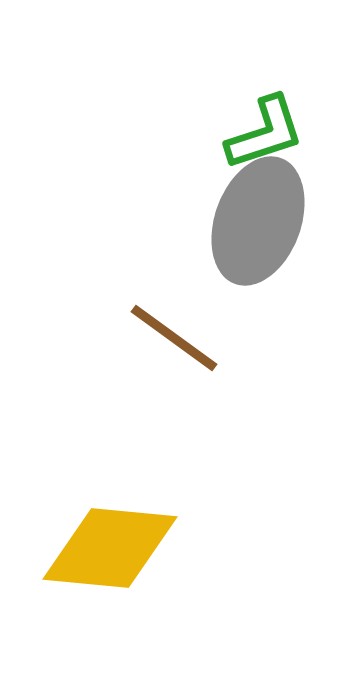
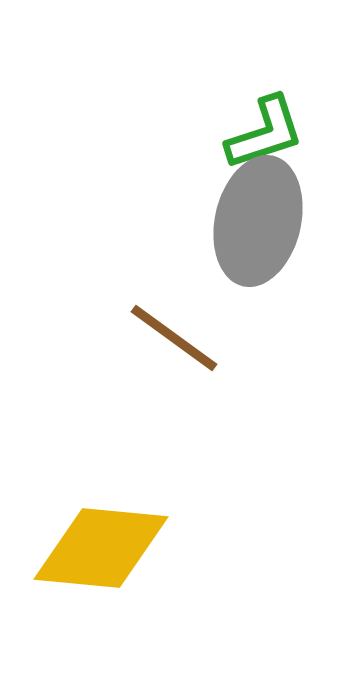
gray ellipse: rotated 7 degrees counterclockwise
yellow diamond: moved 9 px left
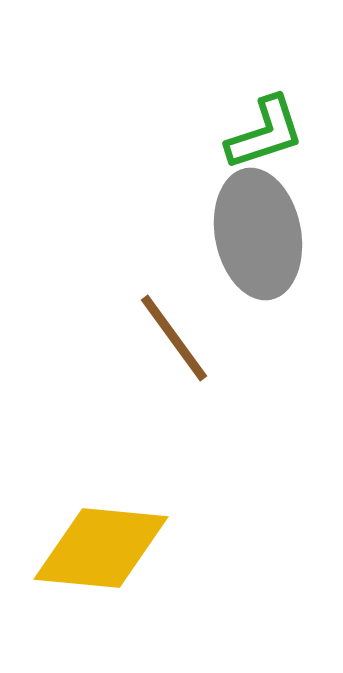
gray ellipse: moved 13 px down; rotated 24 degrees counterclockwise
brown line: rotated 18 degrees clockwise
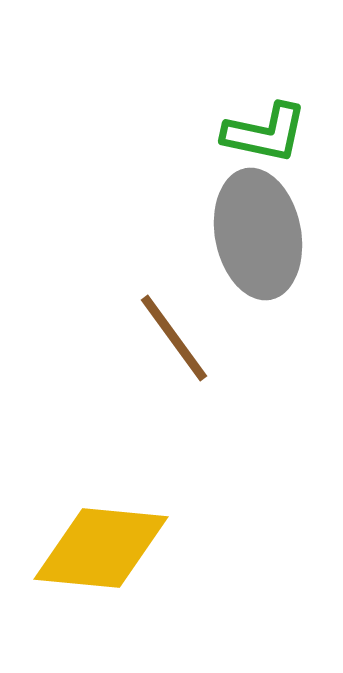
green L-shape: rotated 30 degrees clockwise
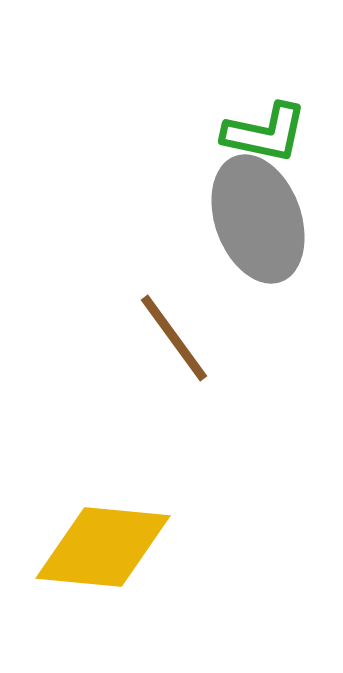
gray ellipse: moved 15 px up; rotated 9 degrees counterclockwise
yellow diamond: moved 2 px right, 1 px up
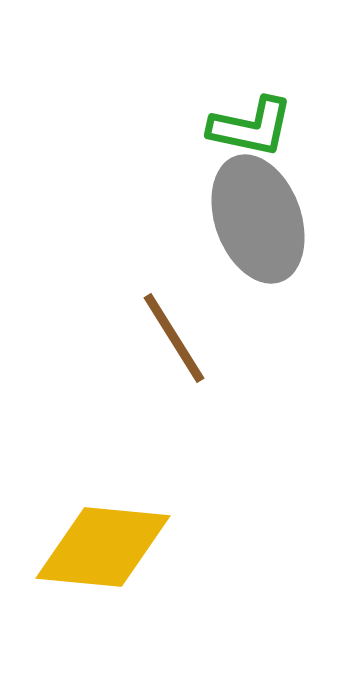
green L-shape: moved 14 px left, 6 px up
brown line: rotated 4 degrees clockwise
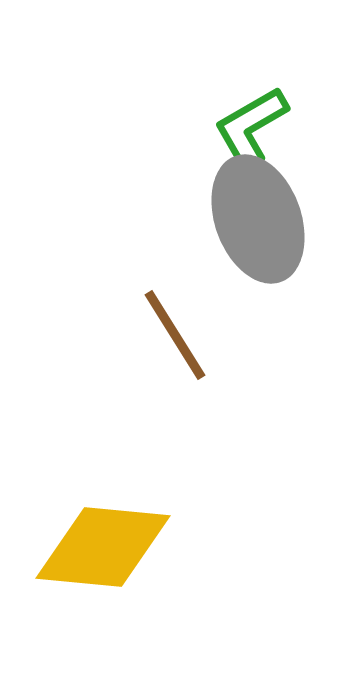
green L-shape: rotated 138 degrees clockwise
brown line: moved 1 px right, 3 px up
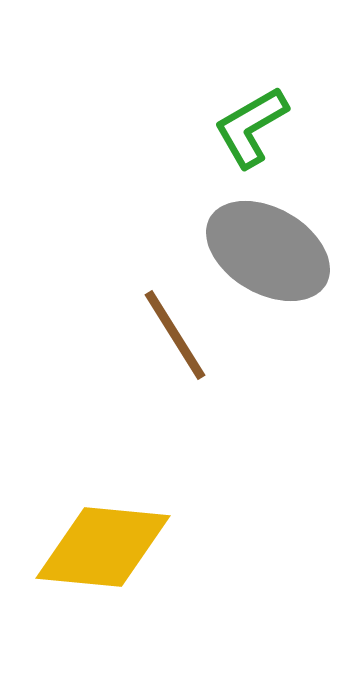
gray ellipse: moved 10 px right, 32 px down; rotated 40 degrees counterclockwise
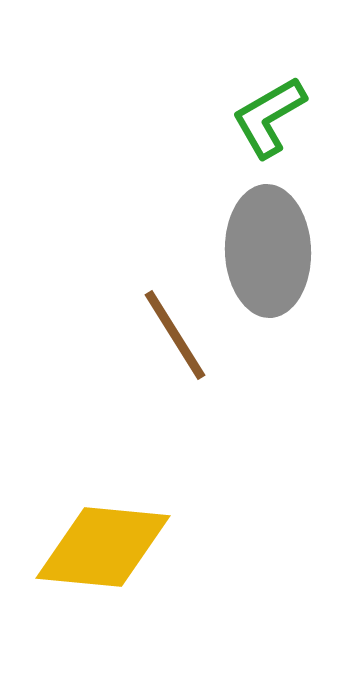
green L-shape: moved 18 px right, 10 px up
gray ellipse: rotated 58 degrees clockwise
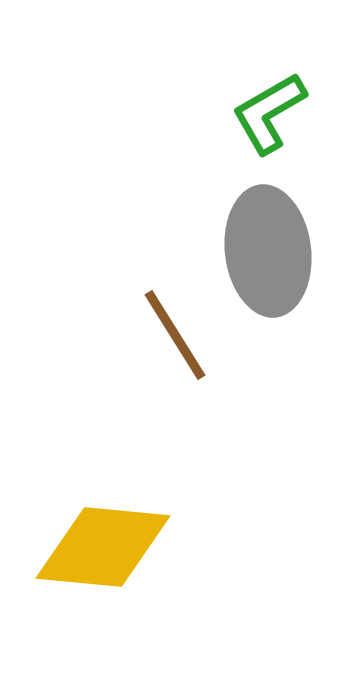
green L-shape: moved 4 px up
gray ellipse: rotated 5 degrees counterclockwise
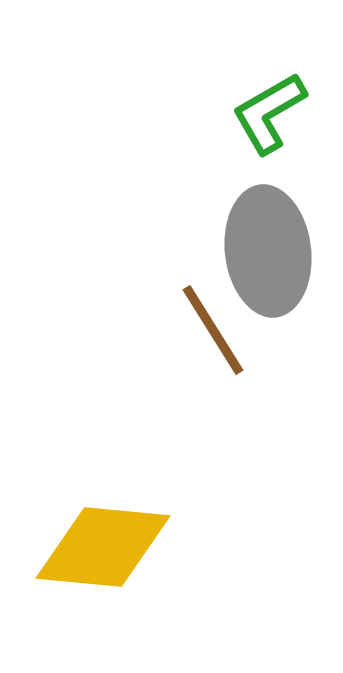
brown line: moved 38 px right, 5 px up
